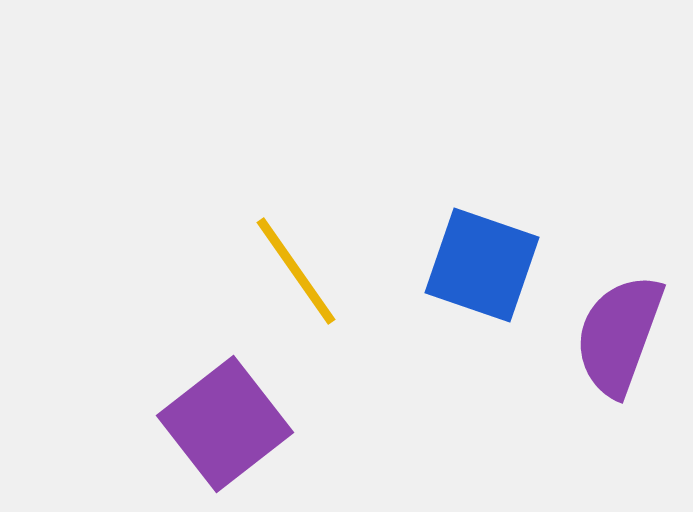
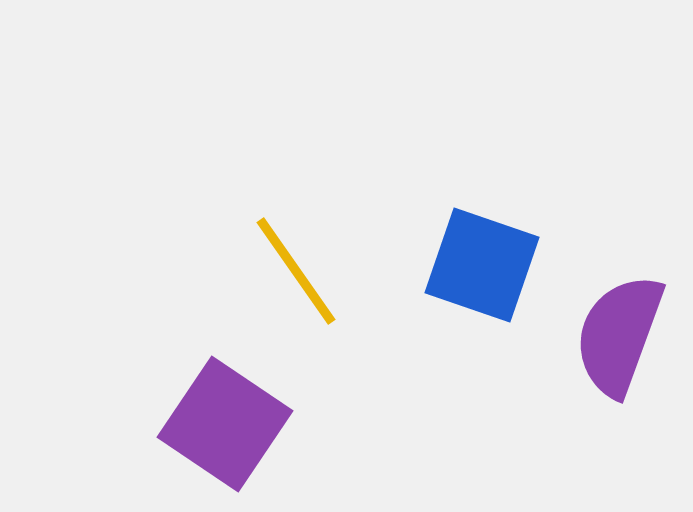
purple square: rotated 18 degrees counterclockwise
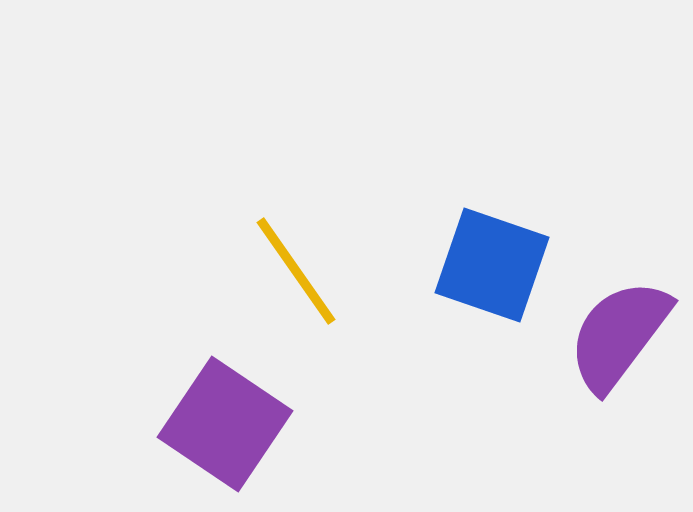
blue square: moved 10 px right
purple semicircle: rotated 17 degrees clockwise
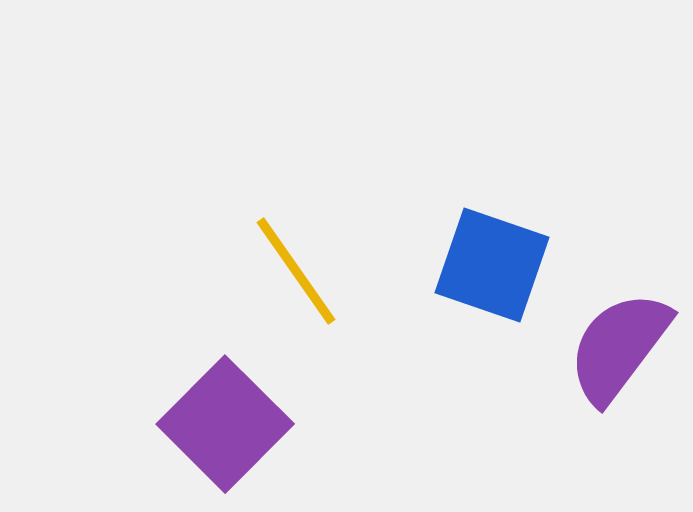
purple semicircle: moved 12 px down
purple square: rotated 11 degrees clockwise
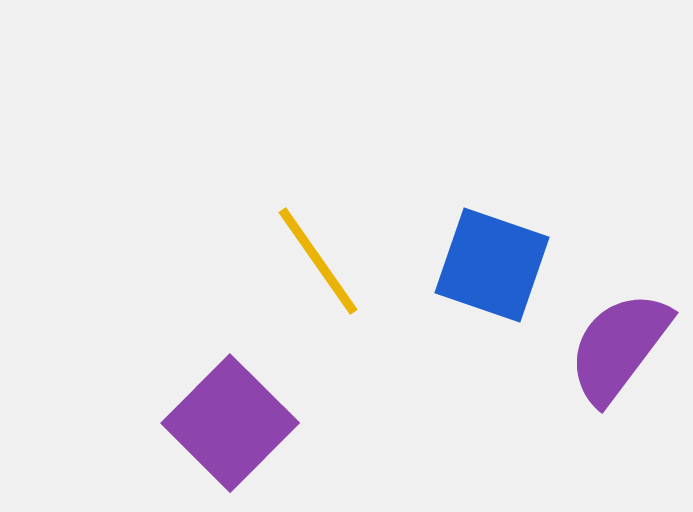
yellow line: moved 22 px right, 10 px up
purple square: moved 5 px right, 1 px up
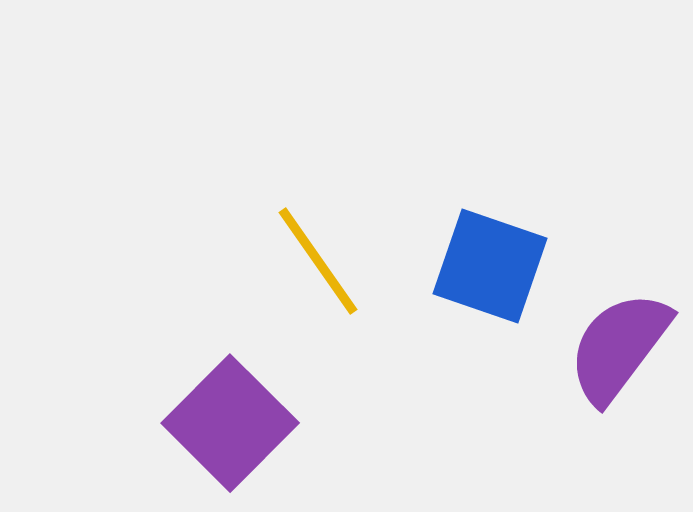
blue square: moved 2 px left, 1 px down
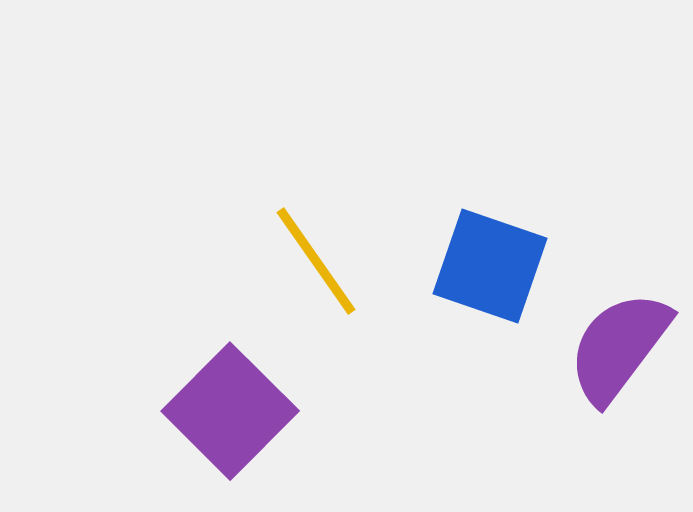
yellow line: moved 2 px left
purple square: moved 12 px up
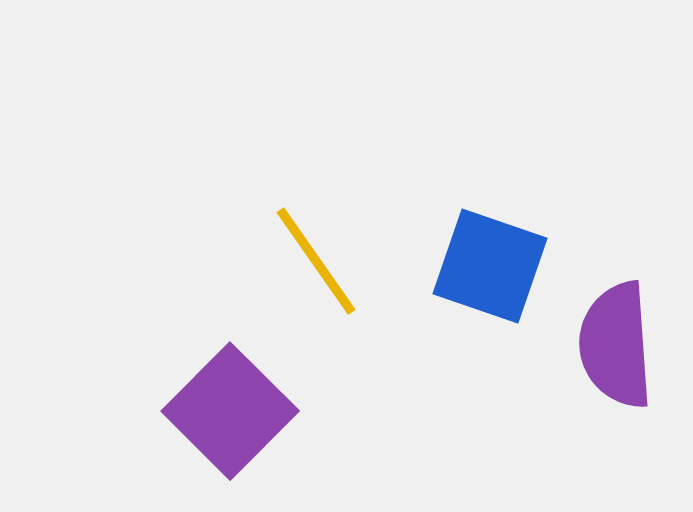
purple semicircle: moved 3 px left, 2 px up; rotated 41 degrees counterclockwise
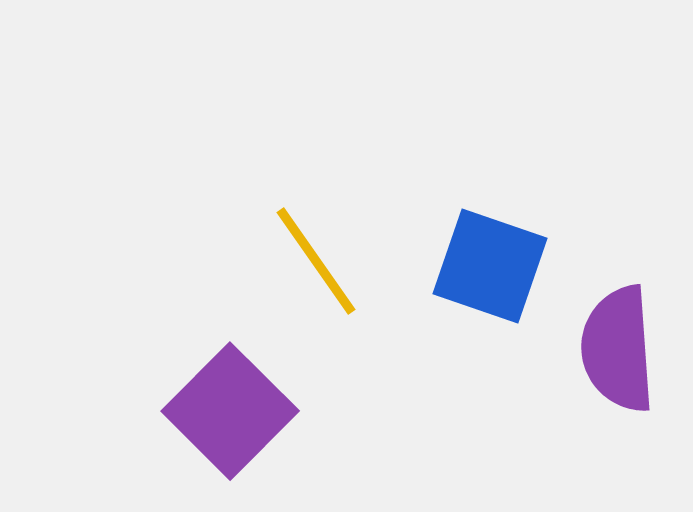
purple semicircle: moved 2 px right, 4 px down
